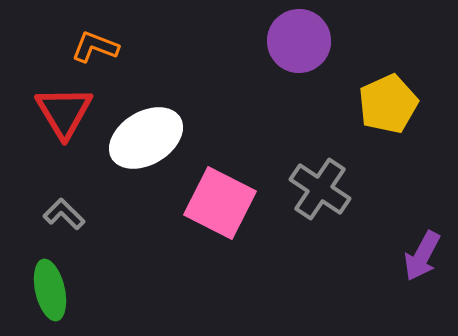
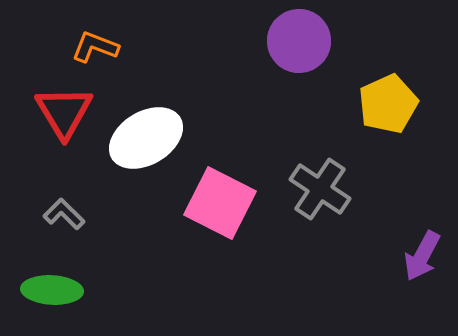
green ellipse: moved 2 px right; rotated 74 degrees counterclockwise
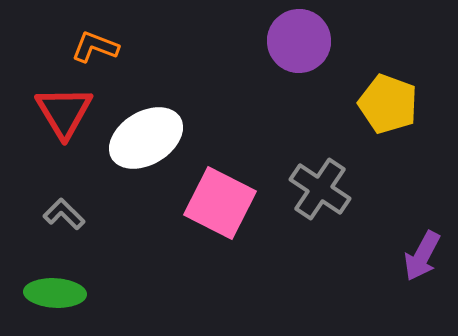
yellow pentagon: rotated 28 degrees counterclockwise
green ellipse: moved 3 px right, 3 px down
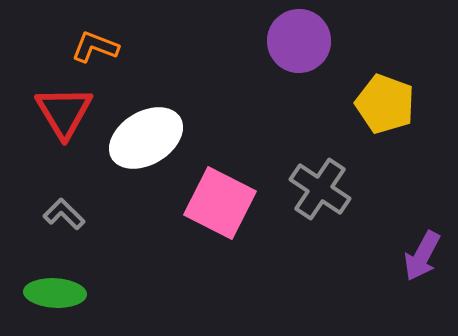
yellow pentagon: moved 3 px left
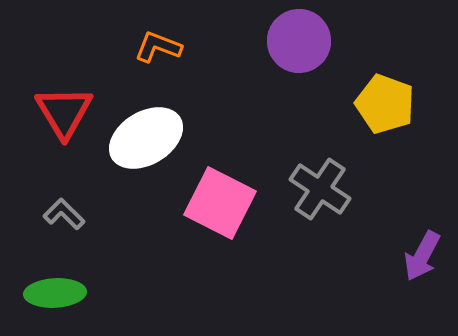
orange L-shape: moved 63 px right
green ellipse: rotated 6 degrees counterclockwise
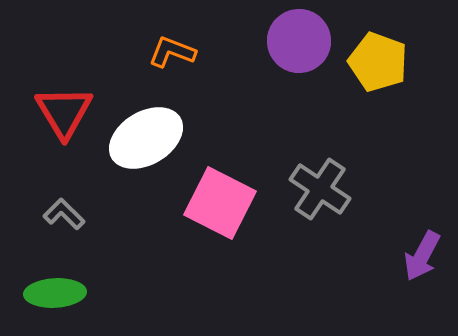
orange L-shape: moved 14 px right, 5 px down
yellow pentagon: moved 7 px left, 42 px up
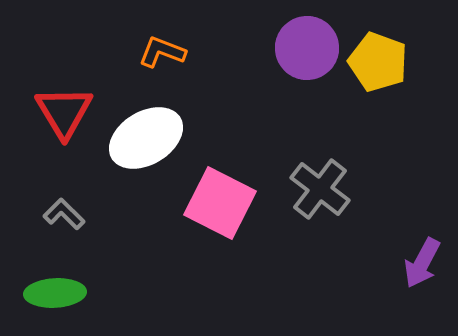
purple circle: moved 8 px right, 7 px down
orange L-shape: moved 10 px left
gray cross: rotated 4 degrees clockwise
purple arrow: moved 7 px down
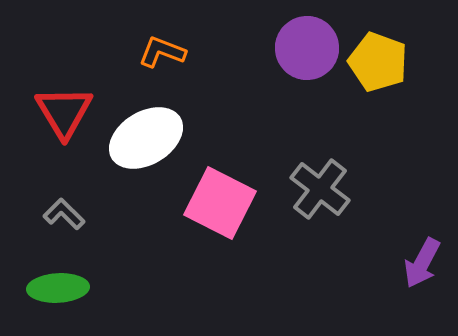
green ellipse: moved 3 px right, 5 px up
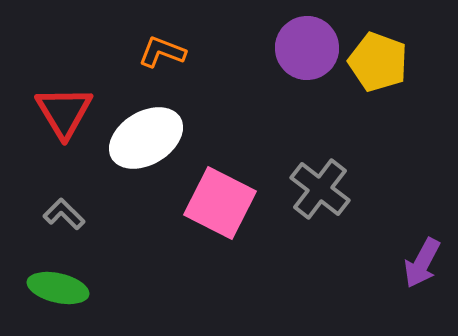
green ellipse: rotated 16 degrees clockwise
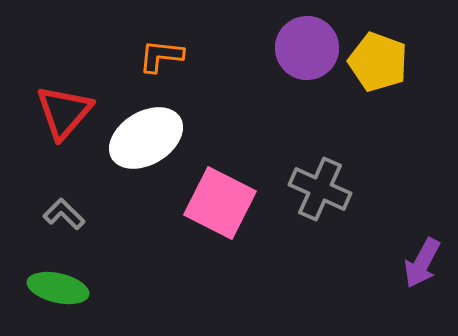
orange L-shape: moved 1 px left, 4 px down; rotated 15 degrees counterclockwise
red triangle: rotated 12 degrees clockwise
gray cross: rotated 14 degrees counterclockwise
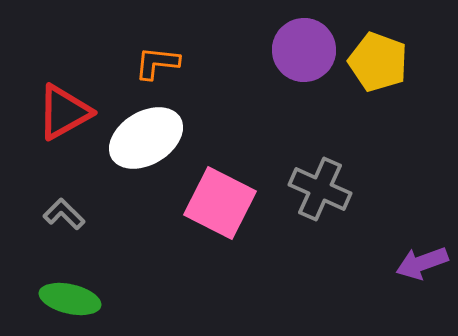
purple circle: moved 3 px left, 2 px down
orange L-shape: moved 4 px left, 7 px down
red triangle: rotated 20 degrees clockwise
purple arrow: rotated 42 degrees clockwise
green ellipse: moved 12 px right, 11 px down
